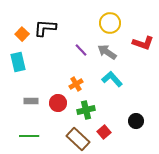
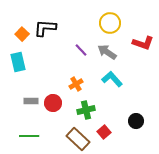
red circle: moved 5 px left
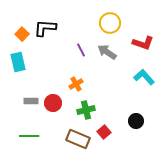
purple line: rotated 16 degrees clockwise
cyan L-shape: moved 32 px right, 2 px up
brown rectangle: rotated 20 degrees counterclockwise
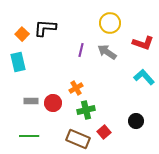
purple line: rotated 40 degrees clockwise
orange cross: moved 4 px down
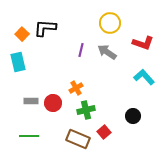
black circle: moved 3 px left, 5 px up
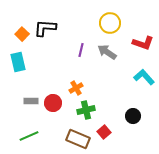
green line: rotated 24 degrees counterclockwise
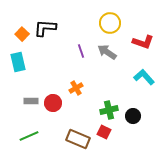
red L-shape: moved 1 px up
purple line: moved 1 px down; rotated 32 degrees counterclockwise
green cross: moved 23 px right
red square: rotated 24 degrees counterclockwise
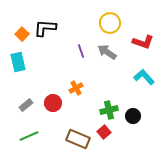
gray rectangle: moved 5 px left, 4 px down; rotated 40 degrees counterclockwise
red square: rotated 24 degrees clockwise
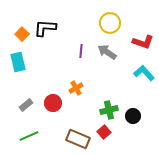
purple line: rotated 24 degrees clockwise
cyan L-shape: moved 4 px up
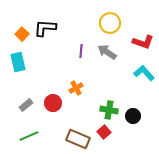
green cross: rotated 24 degrees clockwise
